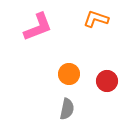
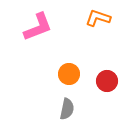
orange L-shape: moved 2 px right, 1 px up
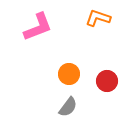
gray semicircle: moved 1 px right, 2 px up; rotated 25 degrees clockwise
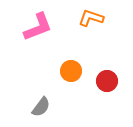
orange L-shape: moved 7 px left
orange circle: moved 2 px right, 3 px up
gray semicircle: moved 27 px left
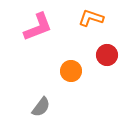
red circle: moved 26 px up
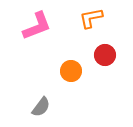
orange L-shape: rotated 30 degrees counterclockwise
pink L-shape: moved 1 px left, 1 px up
red circle: moved 2 px left
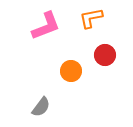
pink L-shape: moved 9 px right
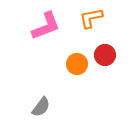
orange circle: moved 6 px right, 7 px up
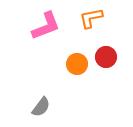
red circle: moved 1 px right, 2 px down
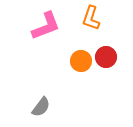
orange L-shape: rotated 60 degrees counterclockwise
orange circle: moved 4 px right, 3 px up
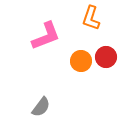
pink L-shape: moved 10 px down
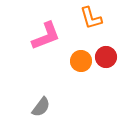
orange L-shape: rotated 35 degrees counterclockwise
